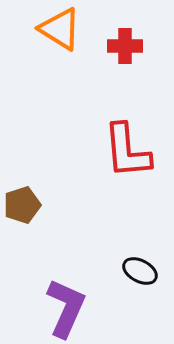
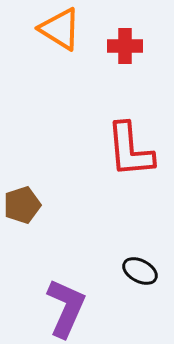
red L-shape: moved 3 px right, 1 px up
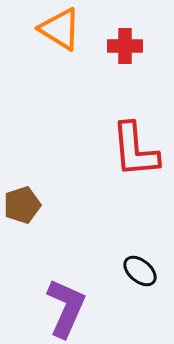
red L-shape: moved 5 px right
black ellipse: rotated 12 degrees clockwise
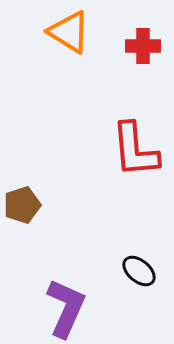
orange triangle: moved 9 px right, 3 px down
red cross: moved 18 px right
black ellipse: moved 1 px left
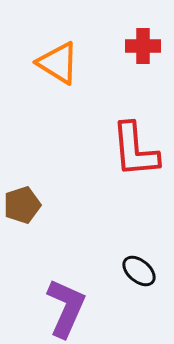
orange triangle: moved 11 px left, 31 px down
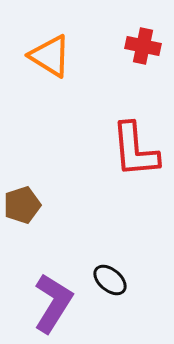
red cross: rotated 12 degrees clockwise
orange triangle: moved 8 px left, 7 px up
black ellipse: moved 29 px left, 9 px down
purple L-shape: moved 13 px left, 5 px up; rotated 8 degrees clockwise
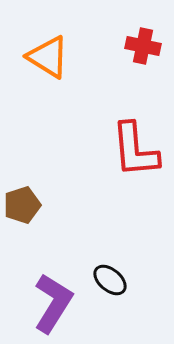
orange triangle: moved 2 px left, 1 px down
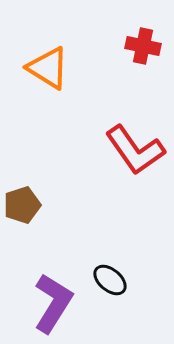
orange triangle: moved 11 px down
red L-shape: rotated 30 degrees counterclockwise
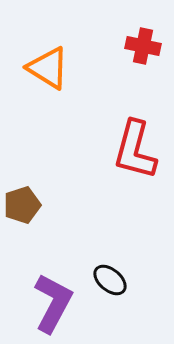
red L-shape: rotated 50 degrees clockwise
purple L-shape: rotated 4 degrees counterclockwise
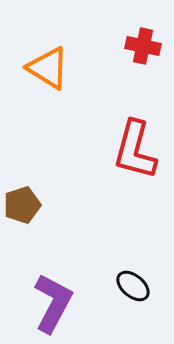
black ellipse: moved 23 px right, 6 px down
